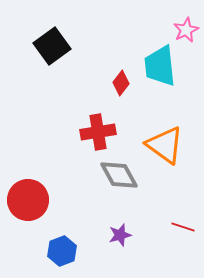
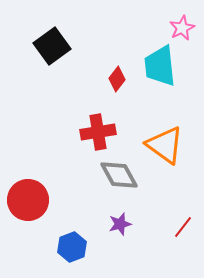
pink star: moved 4 px left, 2 px up
red diamond: moved 4 px left, 4 px up
red line: rotated 70 degrees counterclockwise
purple star: moved 11 px up
blue hexagon: moved 10 px right, 4 px up
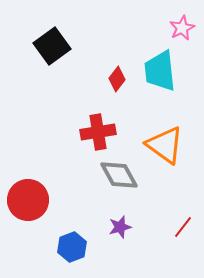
cyan trapezoid: moved 5 px down
purple star: moved 3 px down
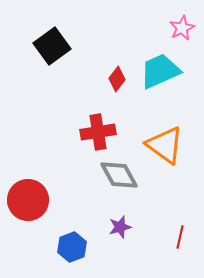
cyan trapezoid: rotated 72 degrees clockwise
red line: moved 3 px left, 10 px down; rotated 25 degrees counterclockwise
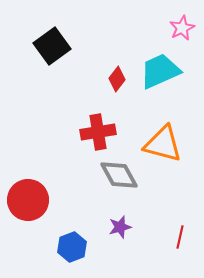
orange triangle: moved 2 px left, 1 px up; rotated 21 degrees counterclockwise
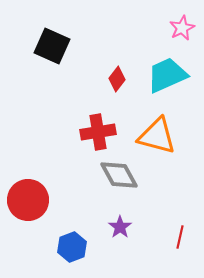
black square: rotated 30 degrees counterclockwise
cyan trapezoid: moved 7 px right, 4 px down
orange triangle: moved 6 px left, 8 px up
purple star: rotated 20 degrees counterclockwise
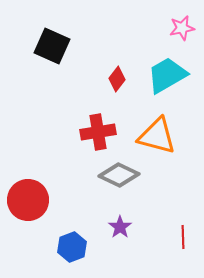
pink star: rotated 15 degrees clockwise
cyan trapezoid: rotated 6 degrees counterclockwise
gray diamond: rotated 36 degrees counterclockwise
red line: moved 3 px right; rotated 15 degrees counterclockwise
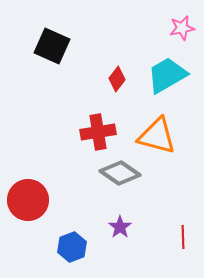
gray diamond: moved 1 px right, 2 px up; rotated 9 degrees clockwise
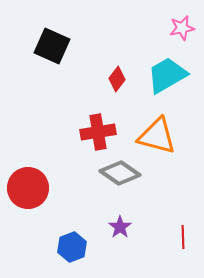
red circle: moved 12 px up
